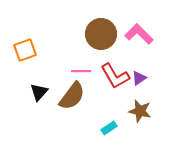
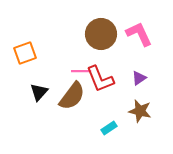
pink L-shape: rotated 20 degrees clockwise
orange square: moved 3 px down
red L-shape: moved 15 px left, 3 px down; rotated 8 degrees clockwise
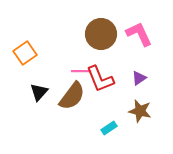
orange square: rotated 15 degrees counterclockwise
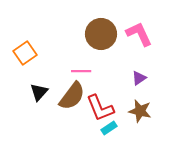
red L-shape: moved 29 px down
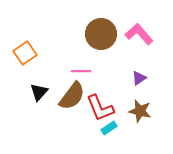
pink L-shape: rotated 16 degrees counterclockwise
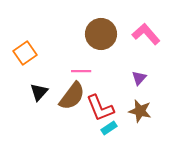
pink L-shape: moved 7 px right
purple triangle: rotated 14 degrees counterclockwise
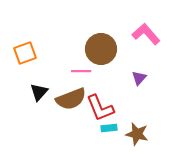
brown circle: moved 15 px down
orange square: rotated 15 degrees clockwise
brown semicircle: moved 1 px left, 3 px down; rotated 32 degrees clockwise
brown star: moved 3 px left, 23 px down
cyan rectangle: rotated 28 degrees clockwise
